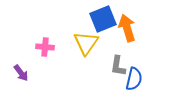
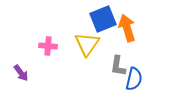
yellow triangle: moved 1 px right, 1 px down
pink cross: moved 3 px right, 1 px up
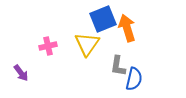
pink cross: rotated 18 degrees counterclockwise
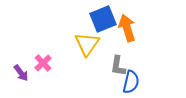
pink cross: moved 5 px left, 17 px down; rotated 30 degrees counterclockwise
blue semicircle: moved 3 px left, 3 px down
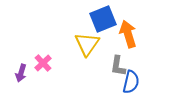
orange arrow: moved 1 px right, 6 px down
purple arrow: rotated 54 degrees clockwise
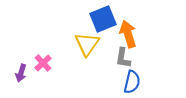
gray L-shape: moved 5 px right, 8 px up
blue semicircle: moved 1 px right
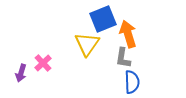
blue semicircle: rotated 15 degrees counterclockwise
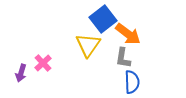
blue square: rotated 16 degrees counterclockwise
orange arrow: rotated 144 degrees clockwise
yellow triangle: moved 1 px right, 1 px down
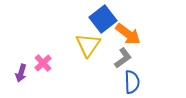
gray L-shape: rotated 135 degrees counterclockwise
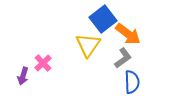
purple arrow: moved 2 px right, 3 px down
